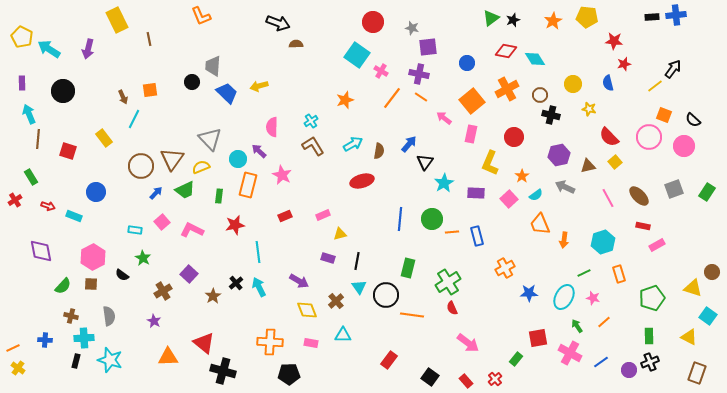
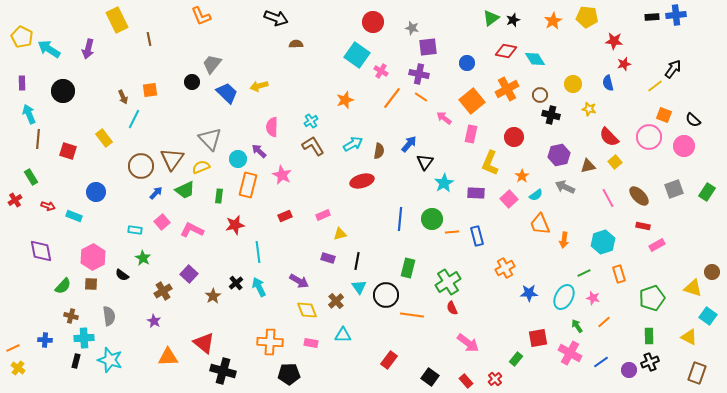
black arrow at (278, 23): moved 2 px left, 5 px up
gray trapezoid at (213, 66): moved 1 px left, 2 px up; rotated 35 degrees clockwise
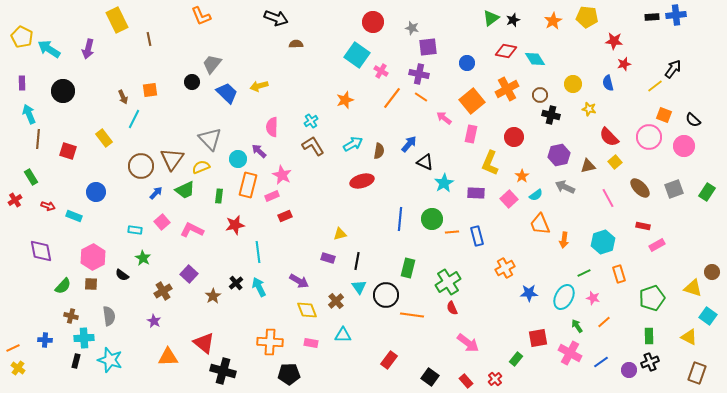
black triangle at (425, 162): rotated 42 degrees counterclockwise
brown ellipse at (639, 196): moved 1 px right, 8 px up
pink rectangle at (323, 215): moved 51 px left, 19 px up
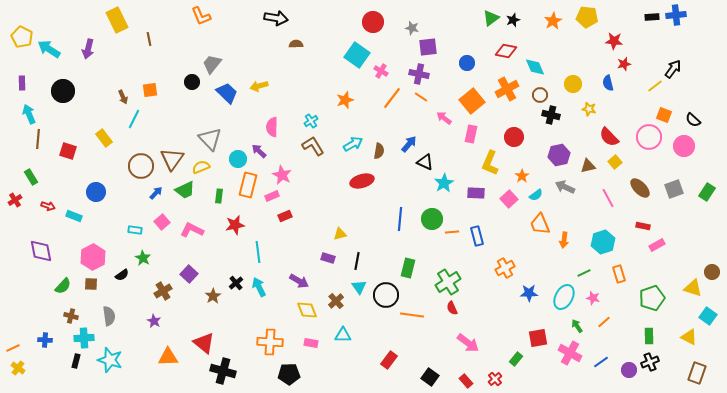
black arrow at (276, 18): rotated 10 degrees counterclockwise
cyan diamond at (535, 59): moved 8 px down; rotated 10 degrees clockwise
black semicircle at (122, 275): rotated 72 degrees counterclockwise
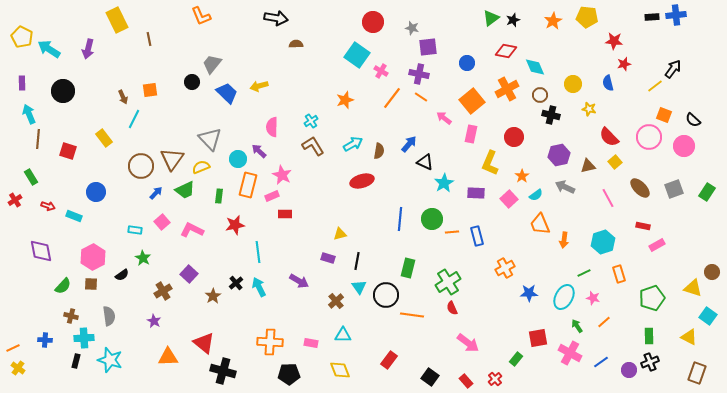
red rectangle at (285, 216): moved 2 px up; rotated 24 degrees clockwise
yellow diamond at (307, 310): moved 33 px right, 60 px down
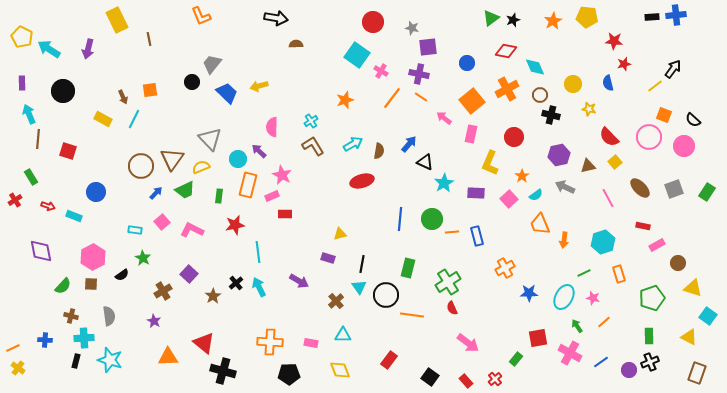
yellow rectangle at (104, 138): moved 1 px left, 19 px up; rotated 24 degrees counterclockwise
black line at (357, 261): moved 5 px right, 3 px down
brown circle at (712, 272): moved 34 px left, 9 px up
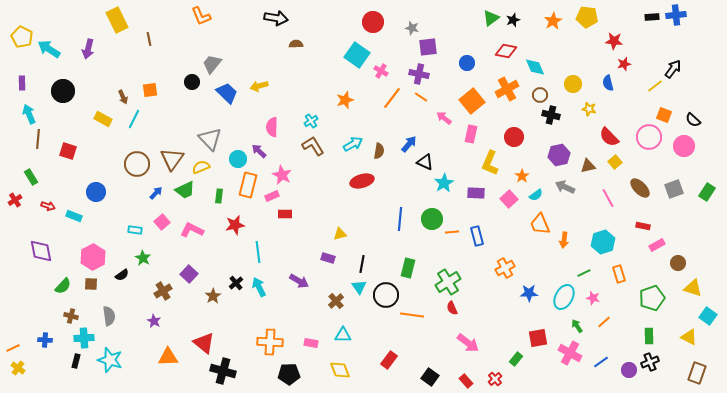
brown circle at (141, 166): moved 4 px left, 2 px up
